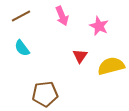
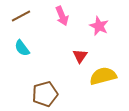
yellow semicircle: moved 8 px left, 10 px down
brown pentagon: rotated 10 degrees counterclockwise
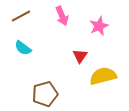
pink star: rotated 24 degrees clockwise
cyan semicircle: moved 1 px right; rotated 18 degrees counterclockwise
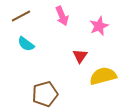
cyan semicircle: moved 3 px right, 4 px up
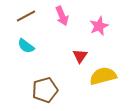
brown line: moved 5 px right
cyan semicircle: moved 2 px down
brown pentagon: moved 4 px up
